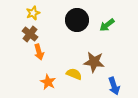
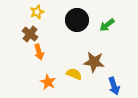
yellow star: moved 4 px right, 1 px up
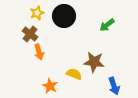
yellow star: moved 1 px down
black circle: moved 13 px left, 4 px up
orange star: moved 2 px right, 4 px down
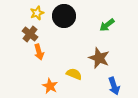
brown star: moved 5 px right, 4 px up; rotated 15 degrees clockwise
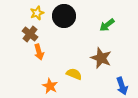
brown star: moved 2 px right
blue arrow: moved 8 px right
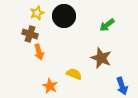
brown cross: rotated 21 degrees counterclockwise
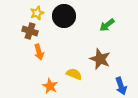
brown cross: moved 3 px up
brown star: moved 1 px left, 1 px down
blue arrow: moved 1 px left
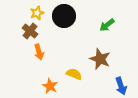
brown cross: rotated 21 degrees clockwise
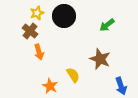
yellow semicircle: moved 1 px left, 1 px down; rotated 35 degrees clockwise
